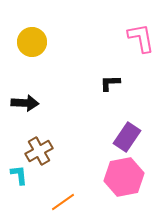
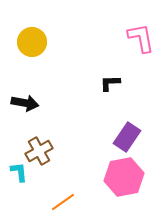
black arrow: rotated 8 degrees clockwise
cyan L-shape: moved 3 px up
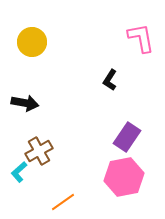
black L-shape: moved 3 px up; rotated 55 degrees counterclockwise
cyan L-shape: rotated 125 degrees counterclockwise
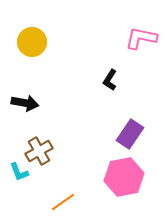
pink L-shape: rotated 68 degrees counterclockwise
purple rectangle: moved 3 px right, 3 px up
cyan L-shape: rotated 70 degrees counterclockwise
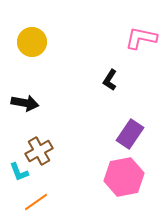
orange line: moved 27 px left
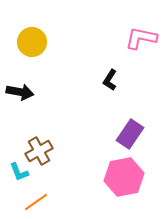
black arrow: moved 5 px left, 11 px up
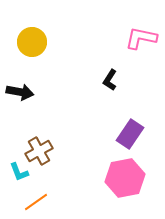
pink hexagon: moved 1 px right, 1 px down
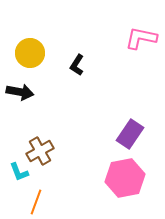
yellow circle: moved 2 px left, 11 px down
black L-shape: moved 33 px left, 15 px up
brown cross: moved 1 px right
orange line: rotated 35 degrees counterclockwise
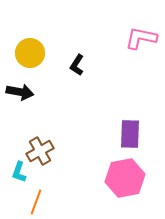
purple rectangle: rotated 32 degrees counterclockwise
cyan L-shape: rotated 40 degrees clockwise
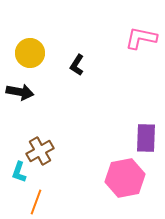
purple rectangle: moved 16 px right, 4 px down
